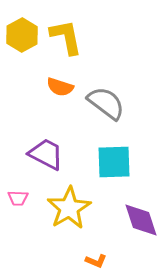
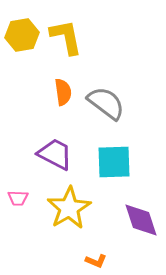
yellow hexagon: rotated 20 degrees clockwise
orange semicircle: moved 3 px right, 5 px down; rotated 116 degrees counterclockwise
purple trapezoid: moved 9 px right
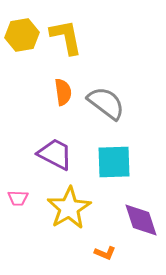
orange L-shape: moved 9 px right, 8 px up
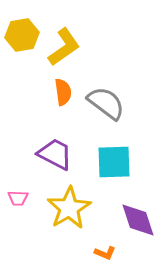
yellow L-shape: moved 2 px left, 10 px down; rotated 66 degrees clockwise
purple diamond: moved 3 px left
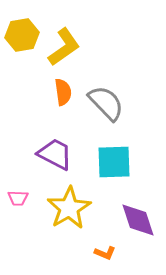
gray semicircle: rotated 9 degrees clockwise
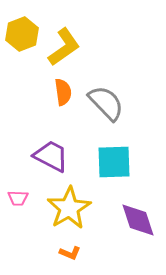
yellow hexagon: moved 1 px up; rotated 12 degrees counterclockwise
purple trapezoid: moved 4 px left, 2 px down
orange L-shape: moved 35 px left
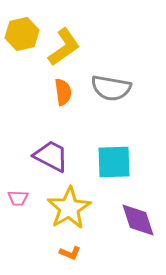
yellow hexagon: rotated 8 degrees clockwise
gray semicircle: moved 5 px right, 15 px up; rotated 144 degrees clockwise
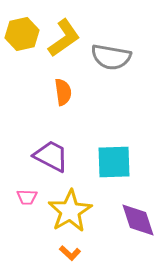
yellow L-shape: moved 9 px up
gray semicircle: moved 31 px up
pink trapezoid: moved 9 px right, 1 px up
yellow star: moved 1 px right, 3 px down
orange L-shape: rotated 20 degrees clockwise
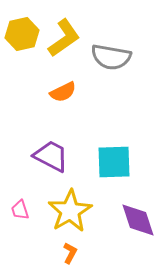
orange semicircle: rotated 72 degrees clockwise
pink trapezoid: moved 7 px left, 13 px down; rotated 70 degrees clockwise
orange L-shape: rotated 105 degrees counterclockwise
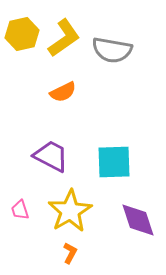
gray semicircle: moved 1 px right, 7 px up
